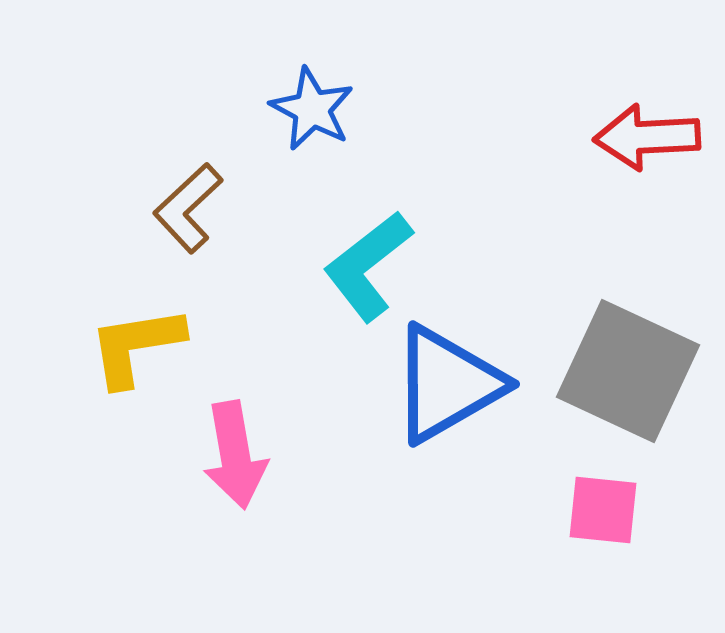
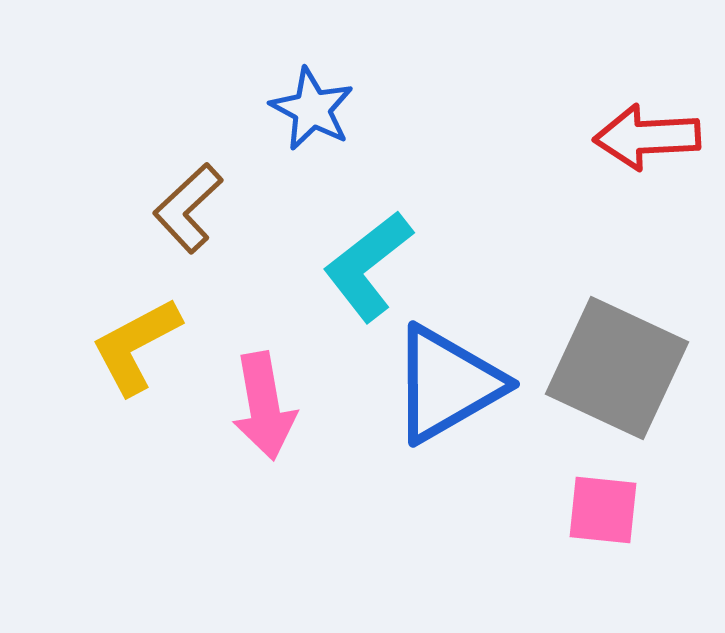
yellow L-shape: rotated 19 degrees counterclockwise
gray square: moved 11 px left, 3 px up
pink arrow: moved 29 px right, 49 px up
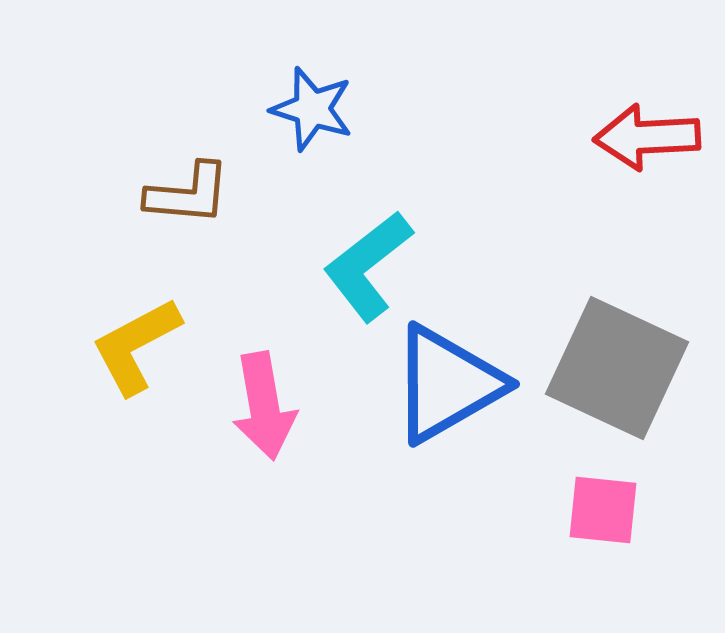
blue star: rotated 10 degrees counterclockwise
brown L-shape: moved 14 px up; rotated 132 degrees counterclockwise
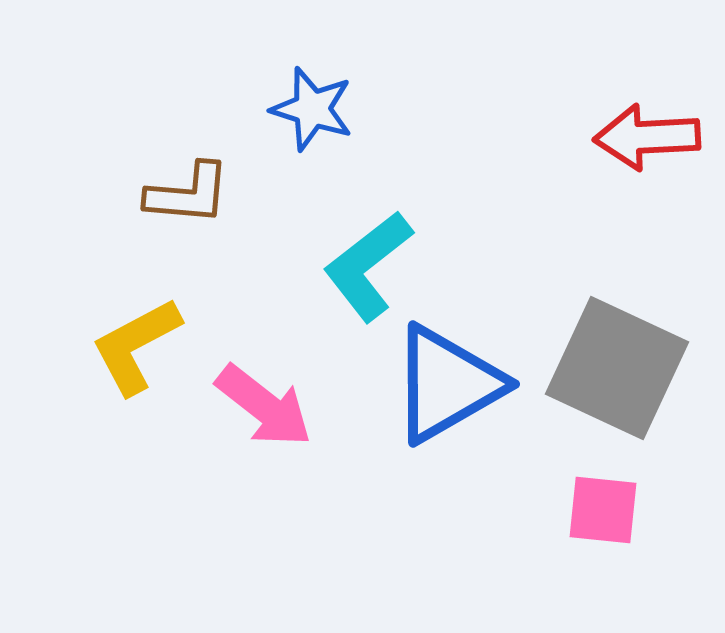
pink arrow: rotated 42 degrees counterclockwise
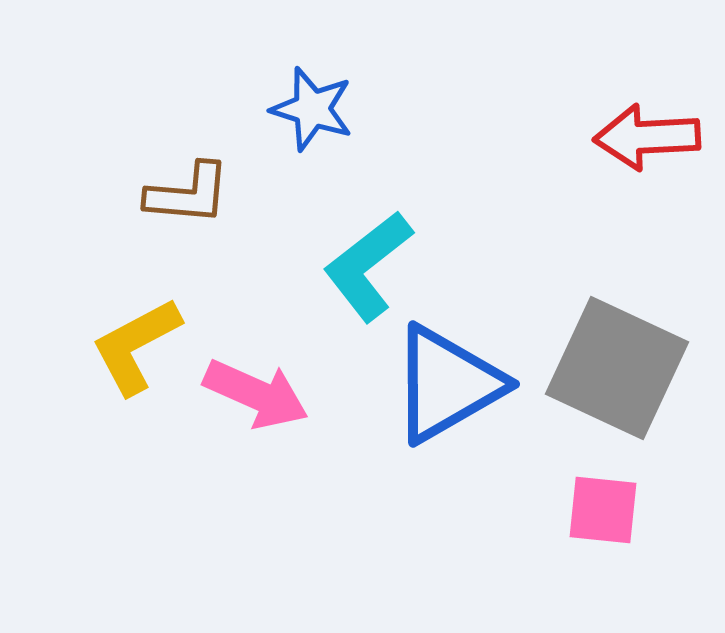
pink arrow: moved 8 px left, 12 px up; rotated 14 degrees counterclockwise
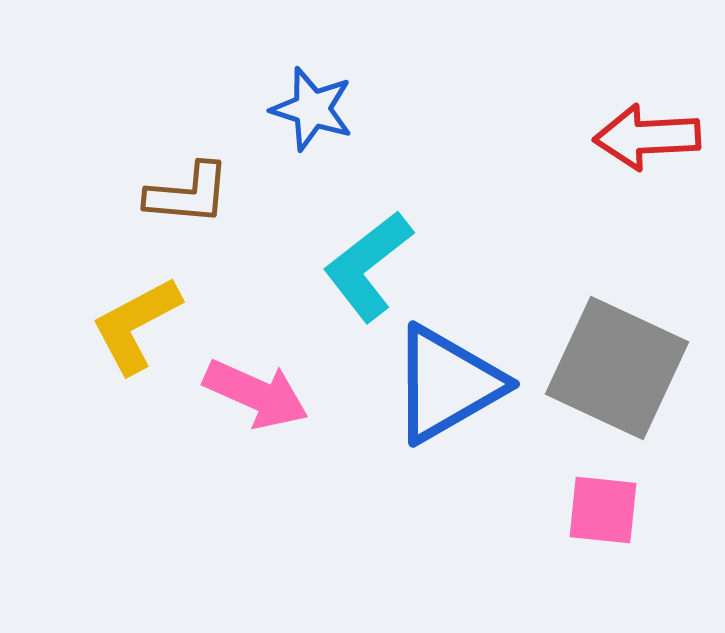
yellow L-shape: moved 21 px up
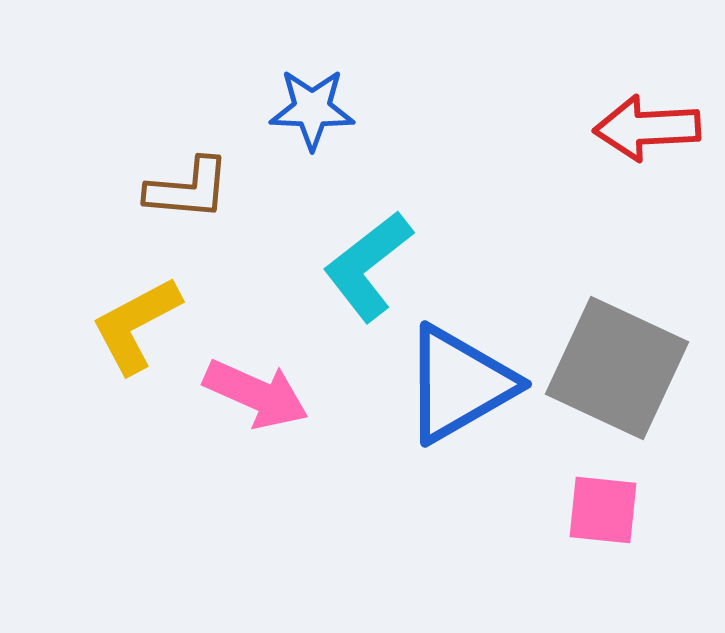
blue star: rotated 16 degrees counterclockwise
red arrow: moved 9 px up
brown L-shape: moved 5 px up
blue triangle: moved 12 px right
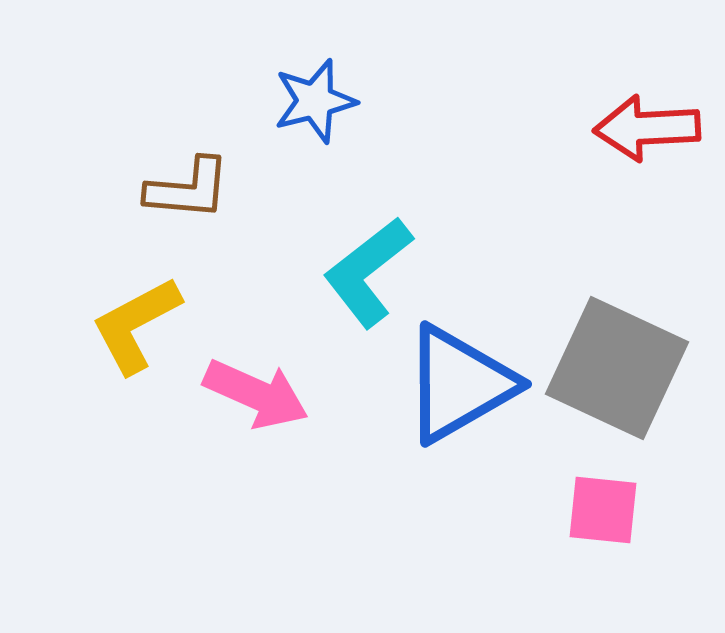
blue star: moved 3 px right, 8 px up; rotated 16 degrees counterclockwise
cyan L-shape: moved 6 px down
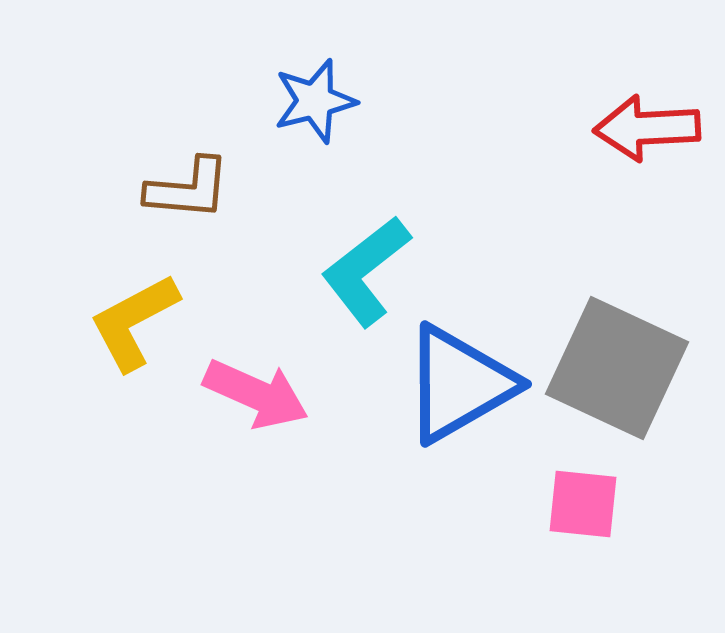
cyan L-shape: moved 2 px left, 1 px up
yellow L-shape: moved 2 px left, 3 px up
pink square: moved 20 px left, 6 px up
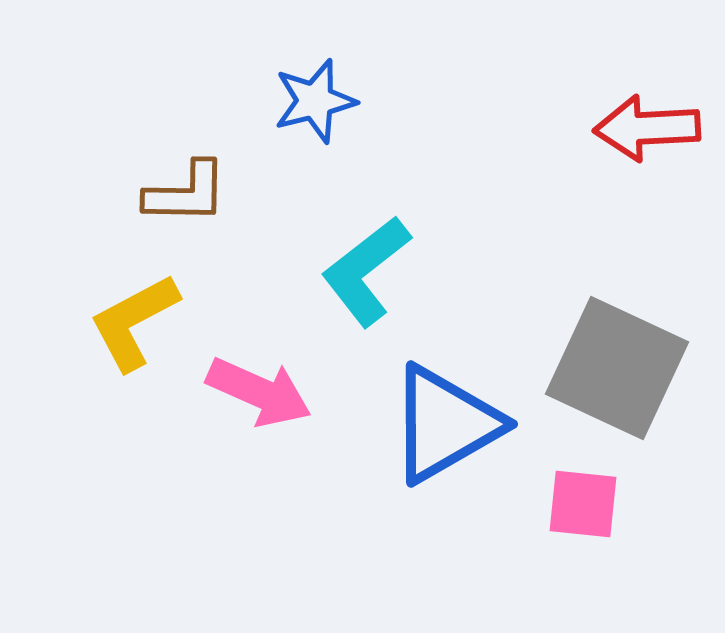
brown L-shape: moved 2 px left, 4 px down; rotated 4 degrees counterclockwise
blue triangle: moved 14 px left, 40 px down
pink arrow: moved 3 px right, 2 px up
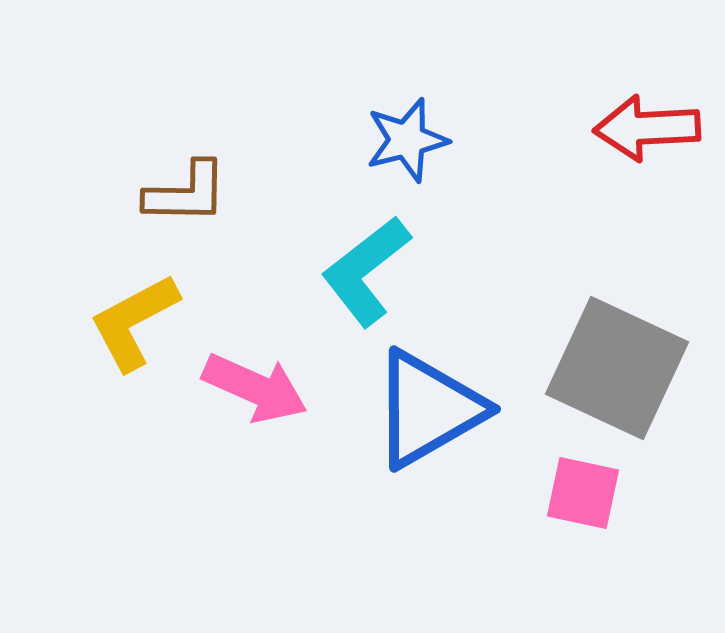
blue star: moved 92 px right, 39 px down
pink arrow: moved 4 px left, 4 px up
blue triangle: moved 17 px left, 15 px up
pink square: moved 11 px up; rotated 6 degrees clockwise
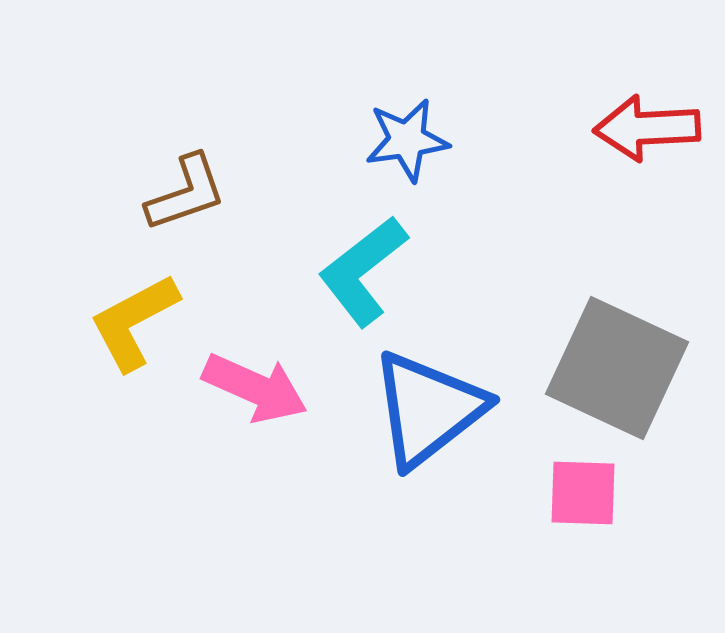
blue star: rotated 6 degrees clockwise
brown L-shape: rotated 20 degrees counterclockwise
cyan L-shape: moved 3 px left
blue triangle: rotated 8 degrees counterclockwise
pink square: rotated 10 degrees counterclockwise
